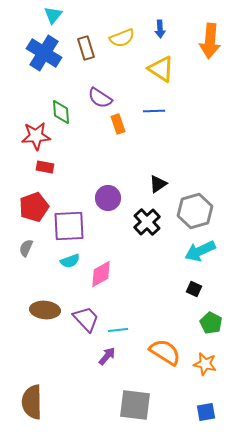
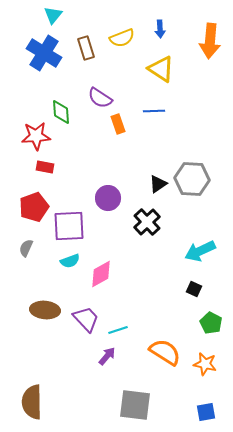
gray hexagon: moved 3 px left, 32 px up; rotated 20 degrees clockwise
cyan line: rotated 12 degrees counterclockwise
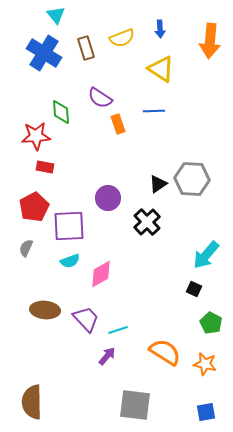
cyan triangle: moved 3 px right; rotated 18 degrees counterclockwise
red pentagon: rotated 8 degrees counterclockwise
cyan arrow: moved 6 px right, 4 px down; rotated 24 degrees counterclockwise
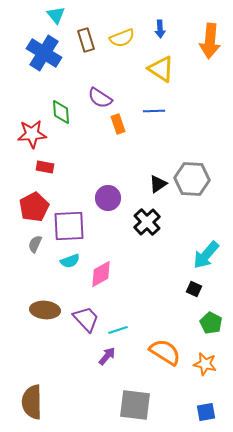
brown rectangle: moved 8 px up
red star: moved 4 px left, 2 px up
gray semicircle: moved 9 px right, 4 px up
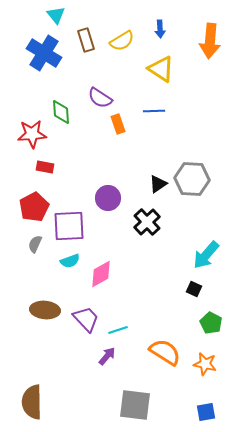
yellow semicircle: moved 3 px down; rotated 10 degrees counterclockwise
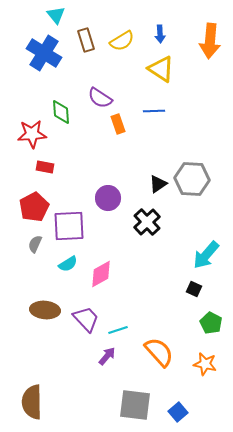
blue arrow: moved 5 px down
cyan semicircle: moved 2 px left, 3 px down; rotated 12 degrees counterclockwise
orange semicircle: moved 6 px left; rotated 16 degrees clockwise
blue square: moved 28 px left; rotated 30 degrees counterclockwise
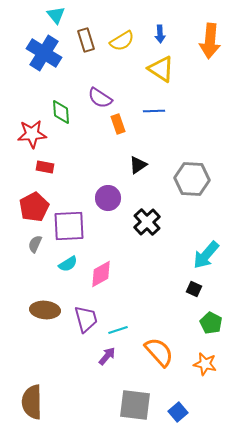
black triangle: moved 20 px left, 19 px up
purple trapezoid: rotated 28 degrees clockwise
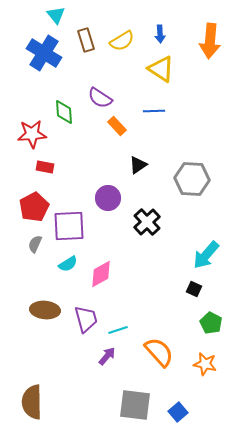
green diamond: moved 3 px right
orange rectangle: moved 1 px left, 2 px down; rotated 24 degrees counterclockwise
